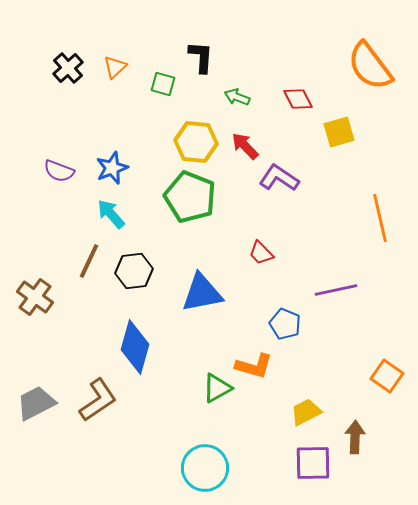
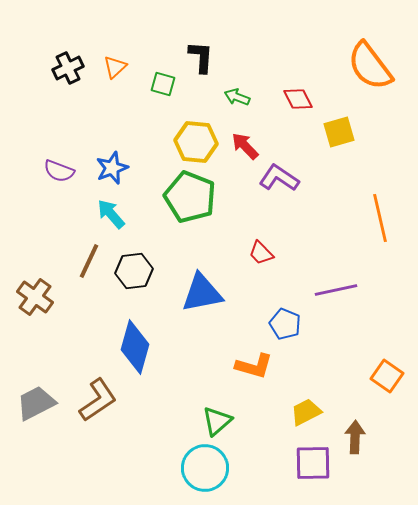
black cross: rotated 16 degrees clockwise
green triangle: moved 33 px down; rotated 12 degrees counterclockwise
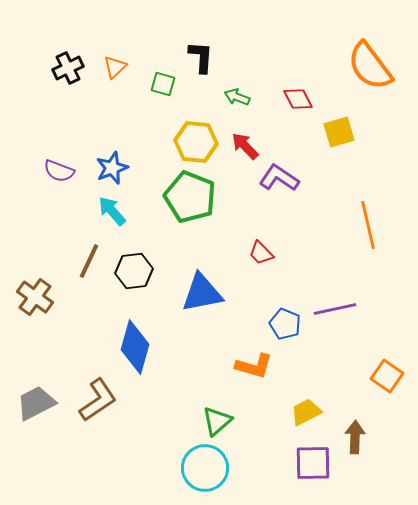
cyan arrow: moved 1 px right, 3 px up
orange line: moved 12 px left, 7 px down
purple line: moved 1 px left, 19 px down
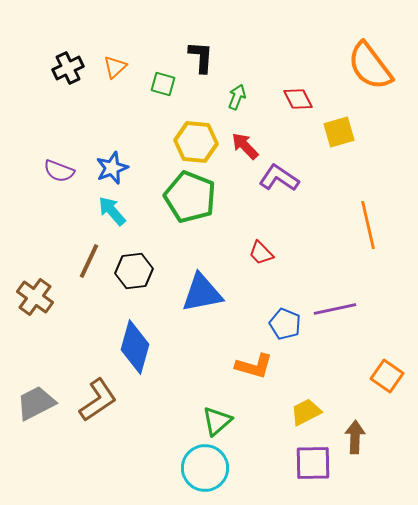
green arrow: rotated 90 degrees clockwise
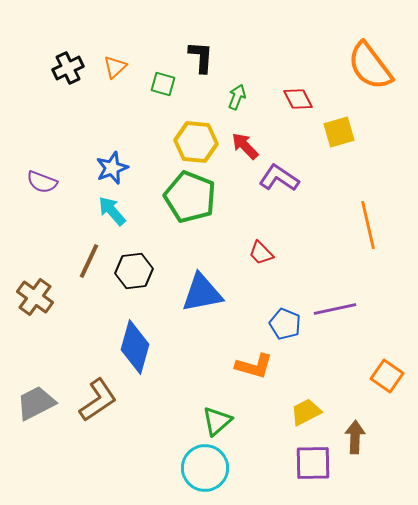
purple semicircle: moved 17 px left, 11 px down
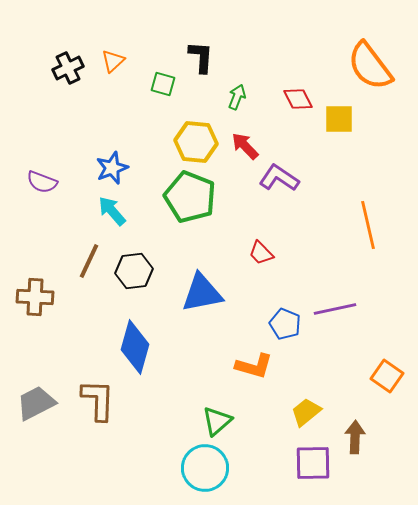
orange triangle: moved 2 px left, 6 px up
yellow square: moved 13 px up; rotated 16 degrees clockwise
brown cross: rotated 33 degrees counterclockwise
brown L-shape: rotated 54 degrees counterclockwise
yellow trapezoid: rotated 12 degrees counterclockwise
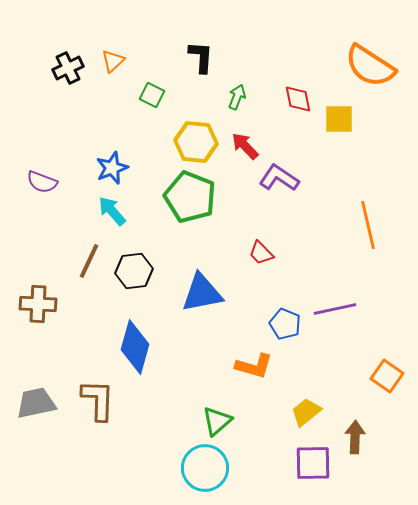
orange semicircle: rotated 20 degrees counterclockwise
green square: moved 11 px left, 11 px down; rotated 10 degrees clockwise
red diamond: rotated 16 degrees clockwise
brown cross: moved 3 px right, 7 px down
gray trapezoid: rotated 15 degrees clockwise
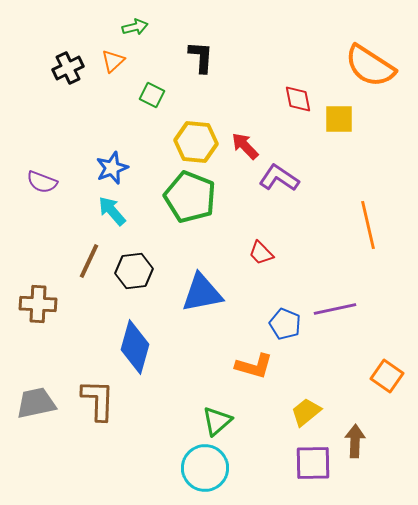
green arrow: moved 102 px left, 70 px up; rotated 55 degrees clockwise
brown arrow: moved 4 px down
